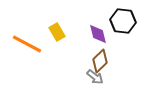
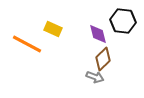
yellow rectangle: moved 4 px left, 3 px up; rotated 36 degrees counterclockwise
brown diamond: moved 3 px right, 2 px up
gray arrow: rotated 18 degrees counterclockwise
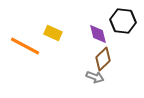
yellow rectangle: moved 4 px down
orange line: moved 2 px left, 2 px down
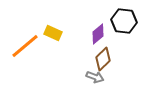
black hexagon: moved 1 px right
purple diamond: rotated 65 degrees clockwise
orange line: rotated 68 degrees counterclockwise
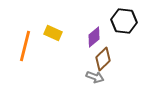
purple diamond: moved 4 px left, 3 px down
orange line: rotated 36 degrees counterclockwise
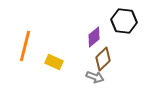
yellow rectangle: moved 1 px right, 29 px down
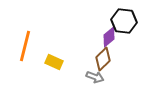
purple diamond: moved 15 px right
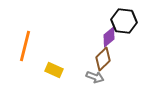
yellow rectangle: moved 8 px down
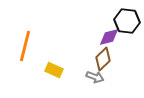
black hexagon: moved 3 px right
purple diamond: rotated 25 degrees clockwise
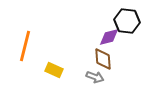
brown diamond: rotated 50 degrees counterclockwise
